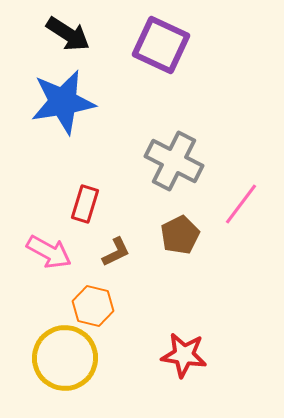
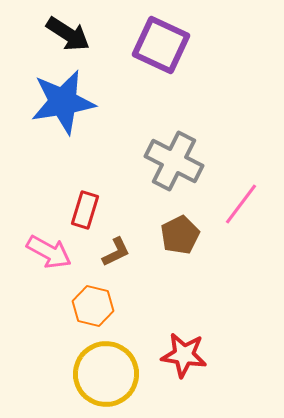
red rectangle: moved 6 px down
yellow circle: moved 41 px right, 16 px down
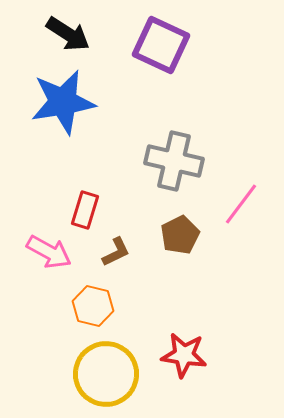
gray cross: rotated 14 degrees counterclockwise
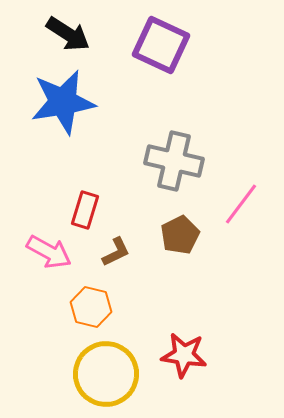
orange hexagon: moved 2 px left, 1 px down
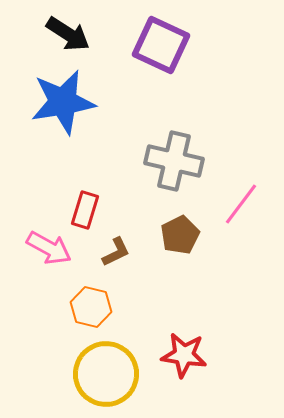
pink arrow: moved 4 px up
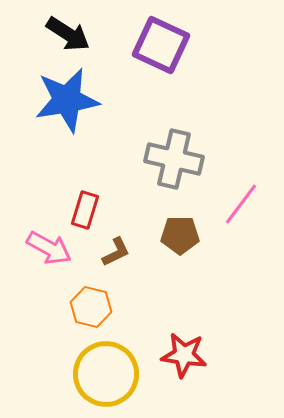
blue star: moved 4 px right, 2 px up
gray cross: moved 2 px up
brown pentagon: rotated 27 degrees clockwise
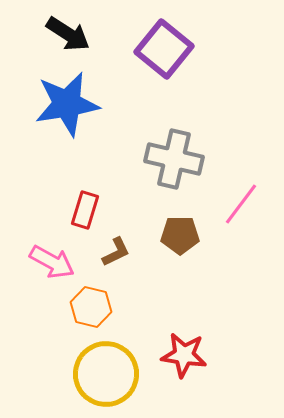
purple square: moved 3 px right, 4 px down; rotated 14 degrees clockwise
blue star: moved 4 px down
pink arrow: moved 3 px right, 14 px down
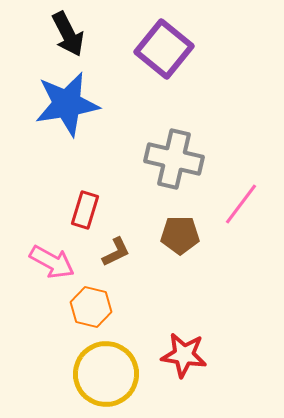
black arrow: rotated 30 degrees clockwise
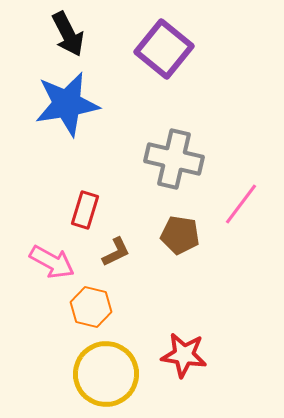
brown pentagon: rotated 9 degrees clockwise
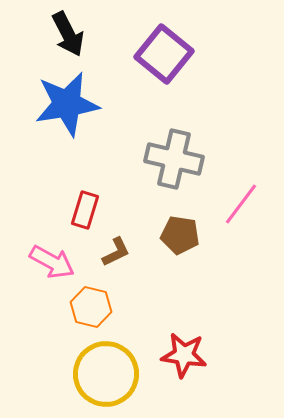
purple square: moved 5 px down
